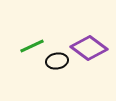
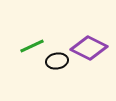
purple diamond: rotated 9 degrees counterclockwise
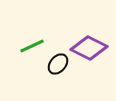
black ellipse: moved 1 px right, 3 px down; rotated 40 degrees counterclockwise
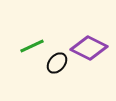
black ellipse: moved 1 px left, 1 px up
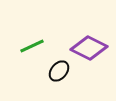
black ellipse: moved 2 px right, 8 px down
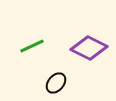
black ellipse: moved 3 px left, 12 px down
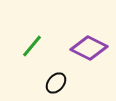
green line: rotated 25 degrees counterclockwise
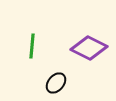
green line: rotated 35 degrees counterclockwise
